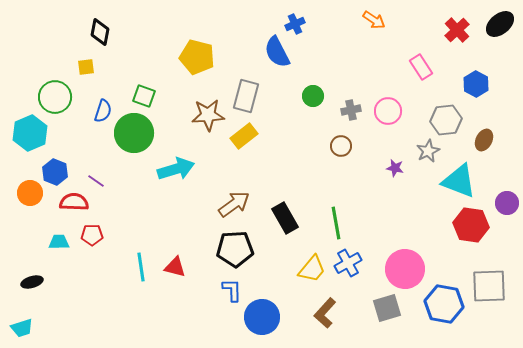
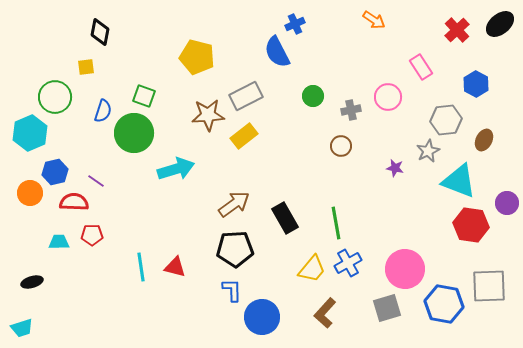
gray rectangle at (246, 96): rotated 48 degrees clockwise
pink circle at (388, 111): moved 14 px up
blue hexagon at (55, 172): rotated 25 degrees clockwise
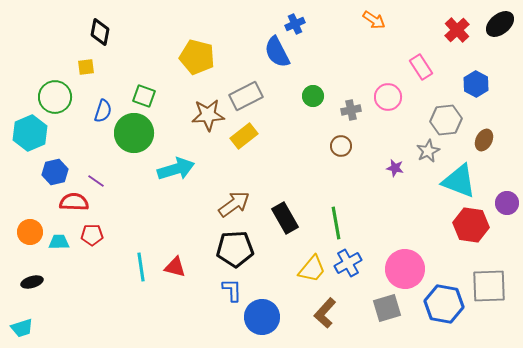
orange circle at (30, 193): moved 39 px down
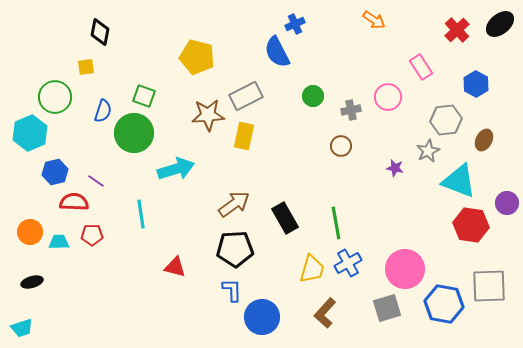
yellow rectangle at (244, 136): rotated 40 degrees counterclockwise
cyan line at (141, 267): moved 53 px up
yellow trapezoid at (312, 269): rotated 24 degrees counterclockwise
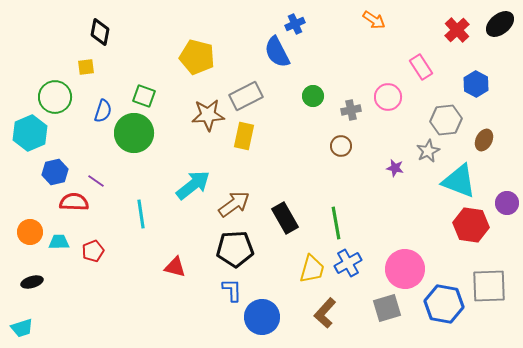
cyan arrow at (176, 169): moved 17 px right, 16 px down; rotated 21 degrees counterclockwise
red pentagon at (92, 235): moved 1 px right, 16 px down; rotated 20 degrees counterclockwise
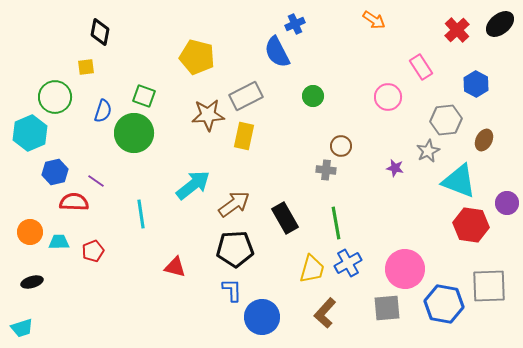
gray cross at (351, 110): moved 25 px left, 60 px down; rotated 18 degrees clockwise
gray square at (387, 308): rotated 12 degrees clockwise
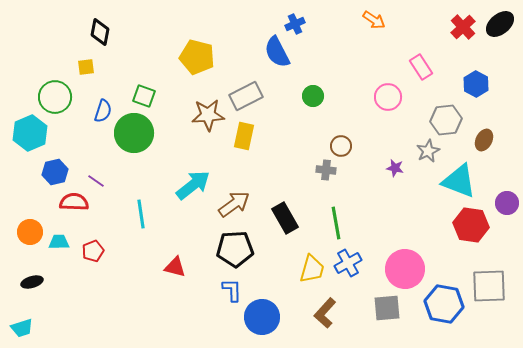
red cross at (457, 30): moved 6 px right, 3 px up
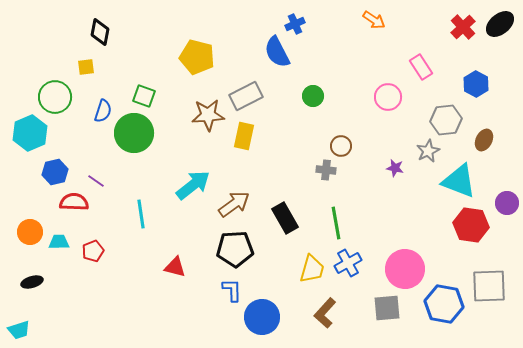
cyan trapezoid at (22, 328): moved 3 px left, 2 px down
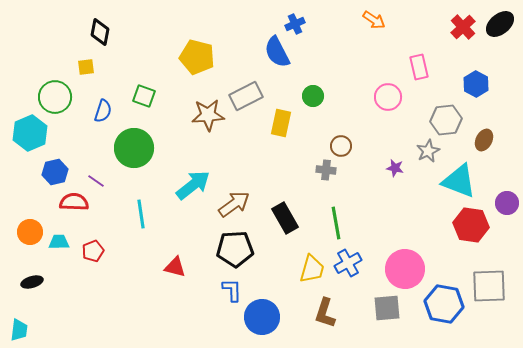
pink rectangle at (421, 67): moved 2 px left; rotated 20 degrees clockwise
green circle at (134, 133): moved 15 px down
yellow rectangle at (244, 136): moved 37 px right, 13 px up
brown L-shape at (325, 313): rotated 24 degrees counterclockwise
cyan trapezoid at (19, 330): rotated 65 degrees counterclockwise
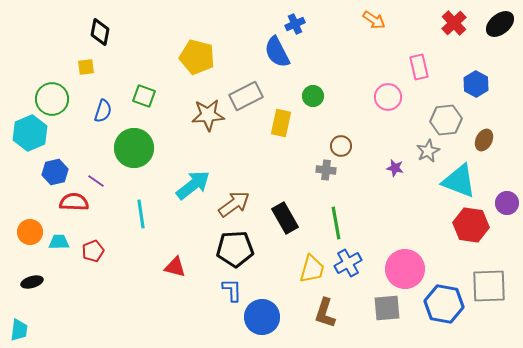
red cross at (463, 27): moved 9 px left, 4 px up
green circle at (55, 97): moved 3 px left, 2 px down
